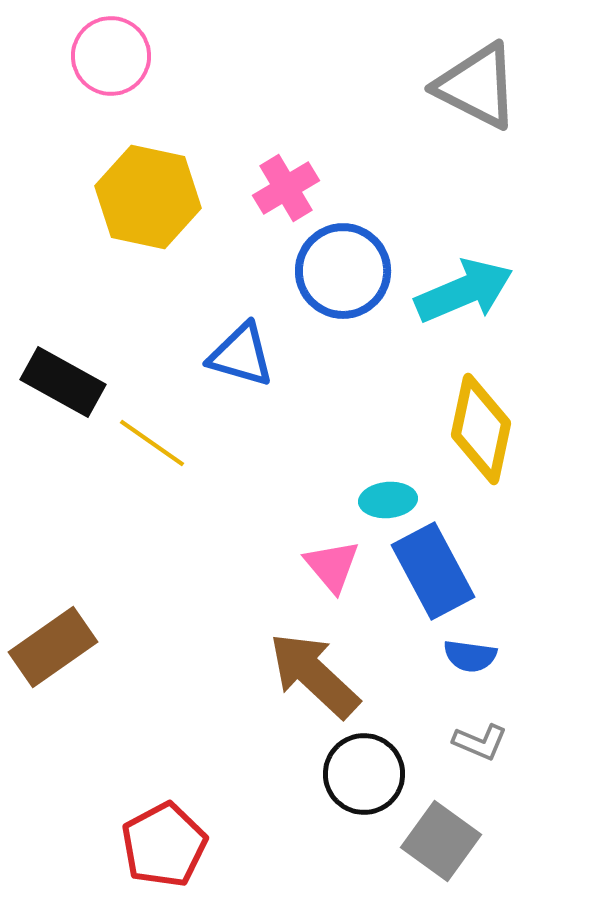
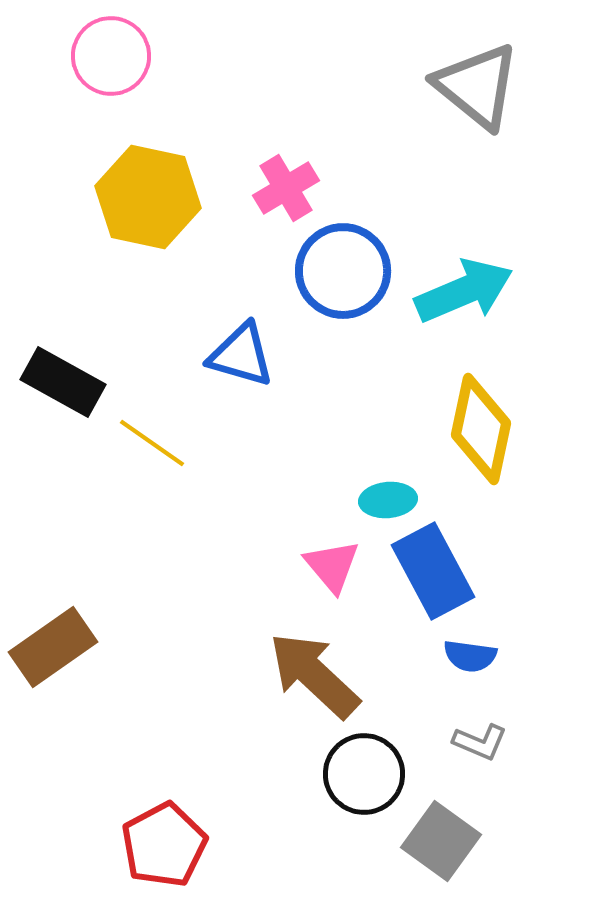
gray triangle: rotated 12 degrees clockwise
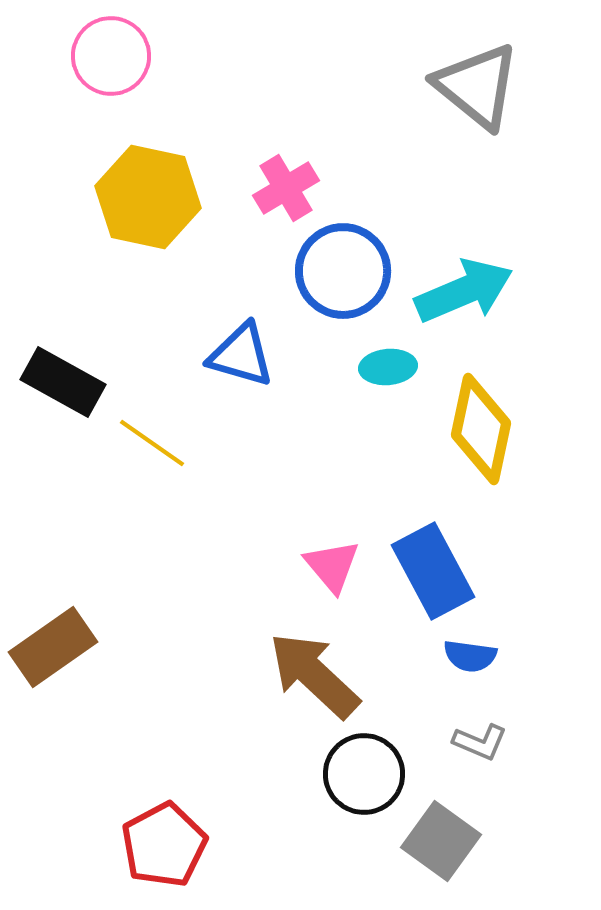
cyan ellipse: moved 133 px up
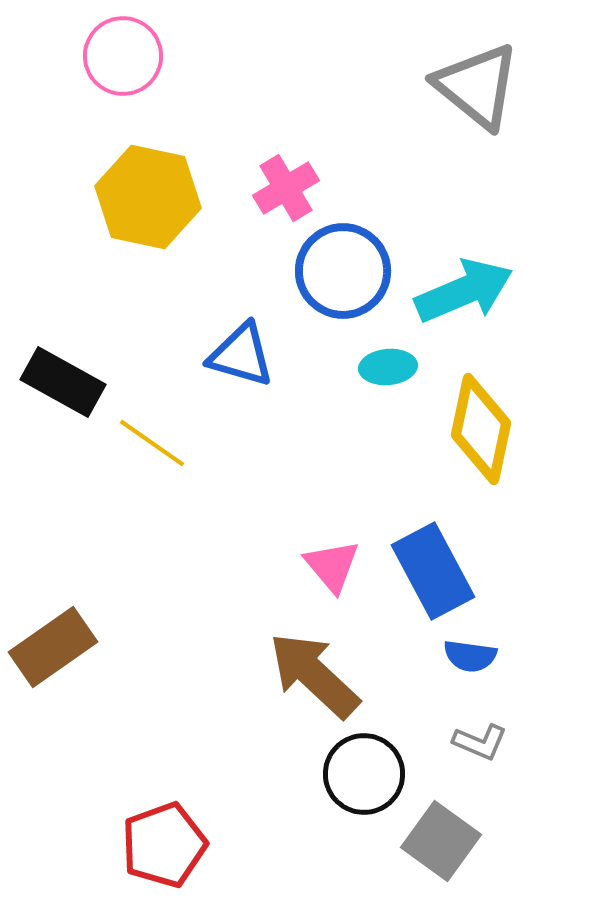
pink circle: moved 12 px right
red pentagon: rotated 8 degrees clockwise
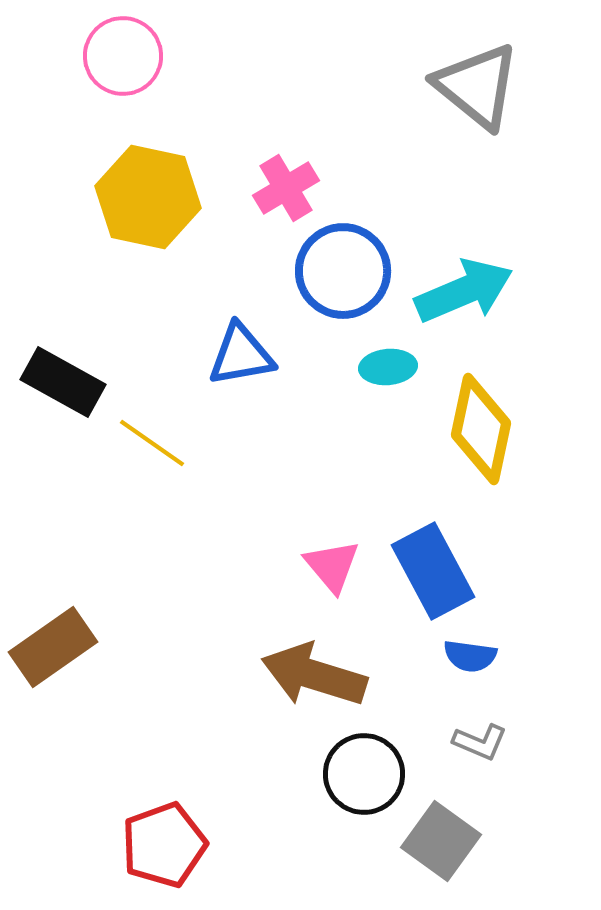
blue triangle: rotated 26 degrees counterclockwise
brown arrow: rotated 26 degrees counterclockwise
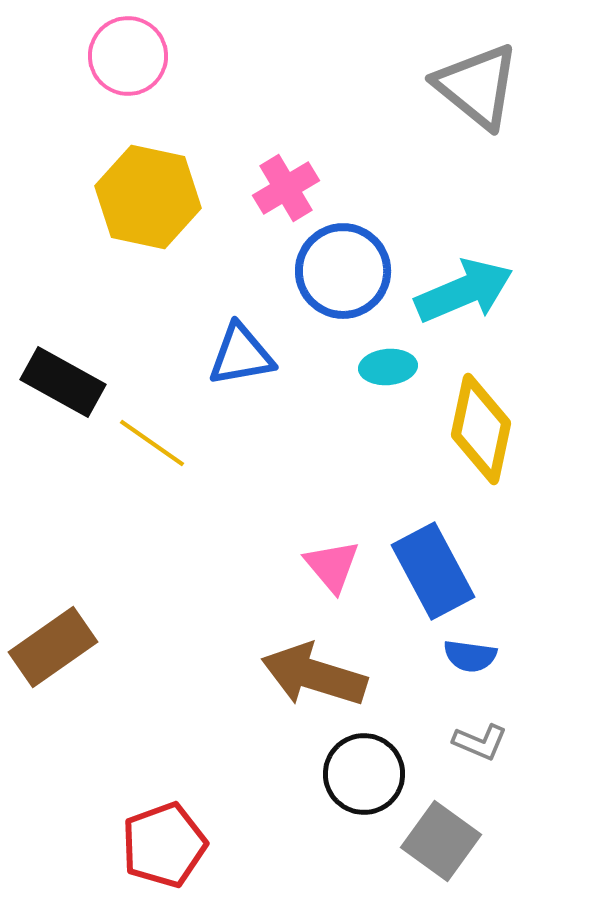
pink circle: moved 5 px right
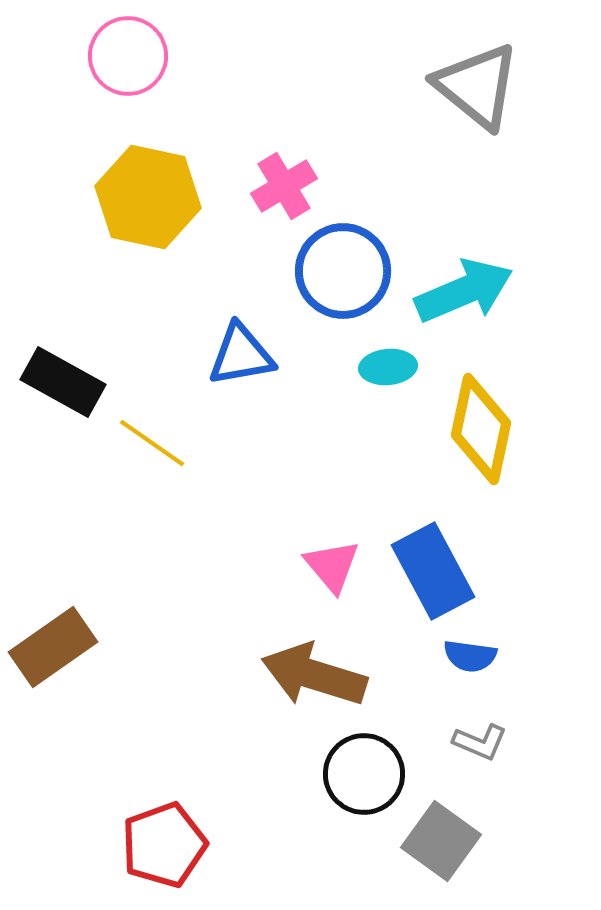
pink cross: moved 2 px left, 2 px up
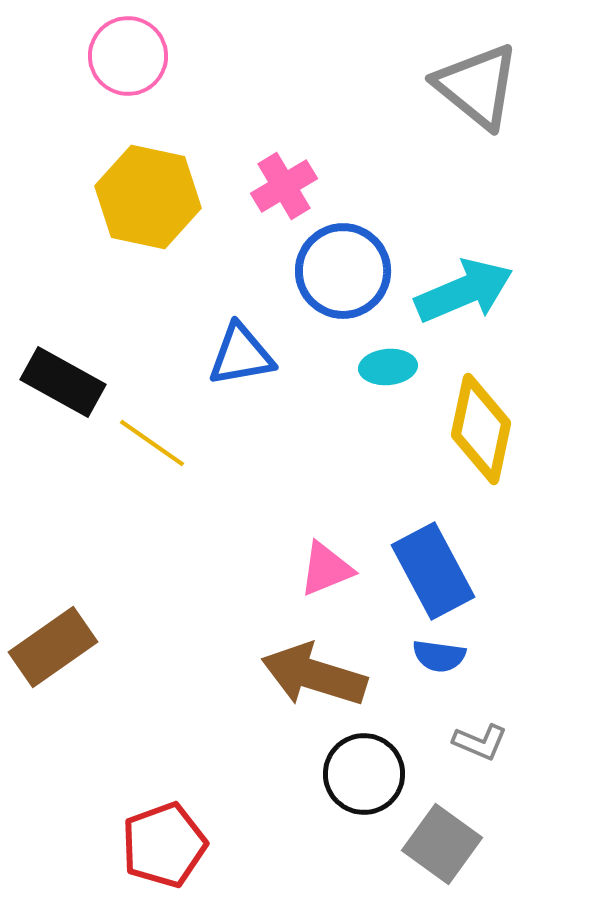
pink triangle: moved 6 px left, 3 px down; rotated 48 degrees clockwise
blue semicircle: moved 31 px left
gray square: moved 1 px right, 3 px down
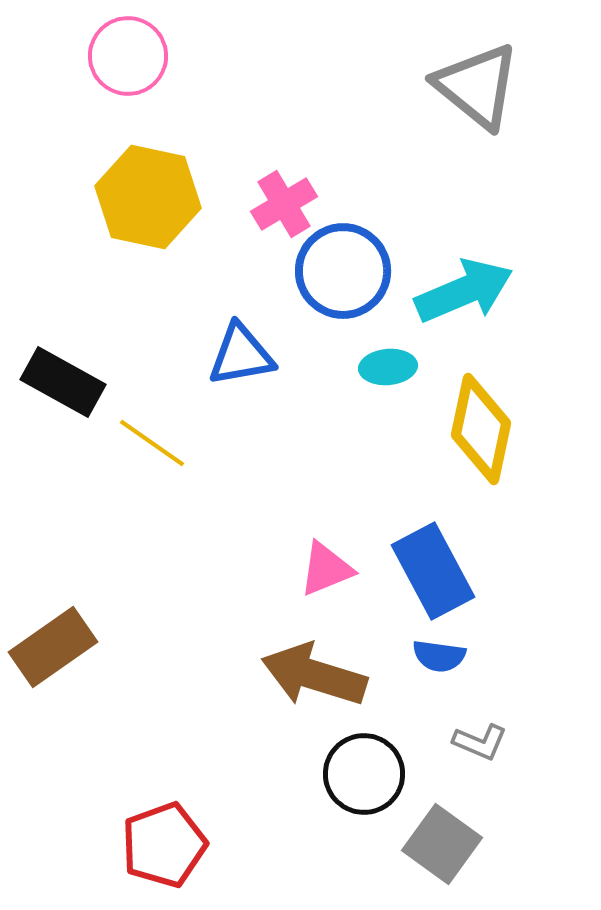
pink cross: moved 18 px down
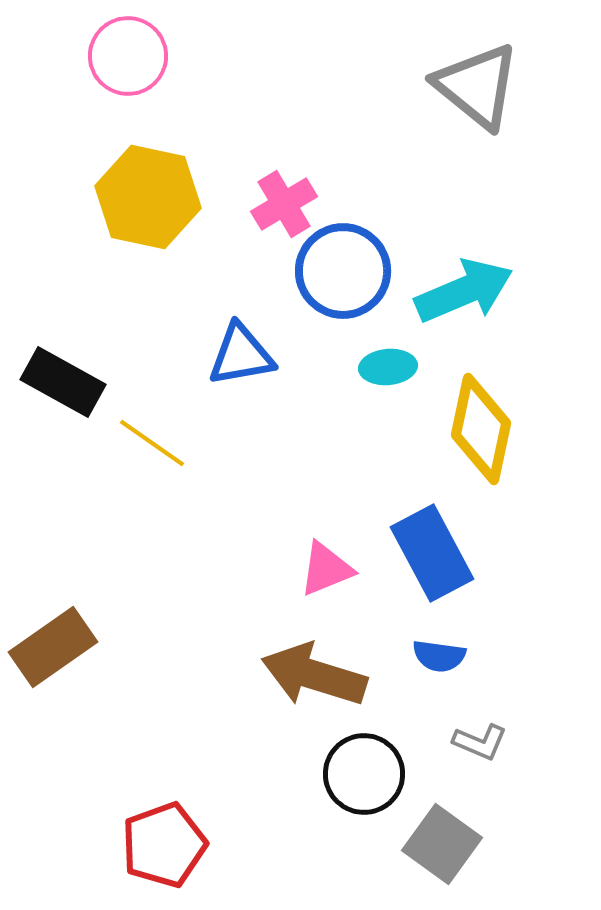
blue rectangle: moved 1 px left, 18 px up
